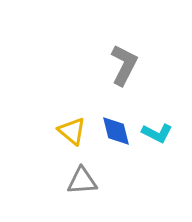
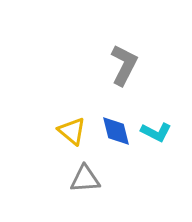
cyan L-shape: moved 1 px left, 1 px up
gray triangle: moved 3 px right, 2 px up
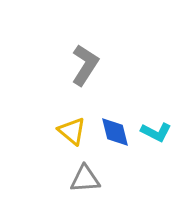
gray L-shape: moved 39 px left; rotated 6 degrees clockwise
blue diamond: moved 1 px left, 1 px down
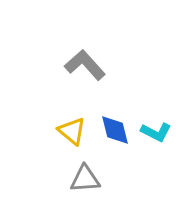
gray L-shape: rotated 75 degrees counterclockwise
blue diamond: moved 2 px up
